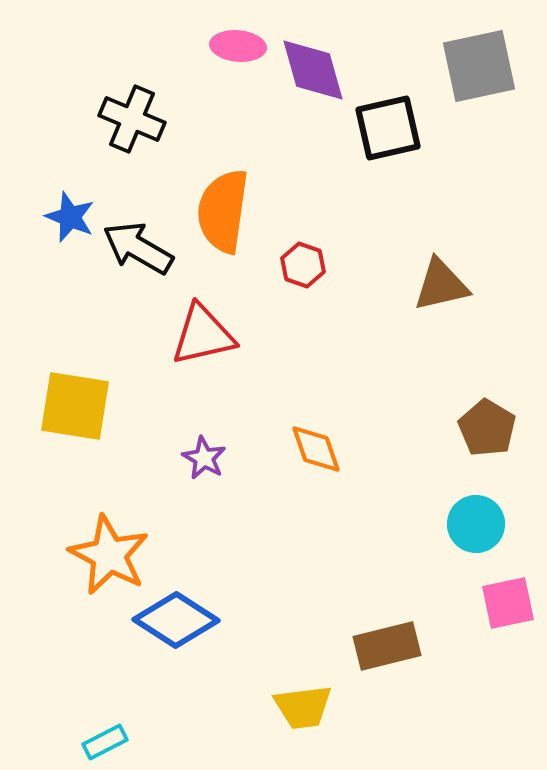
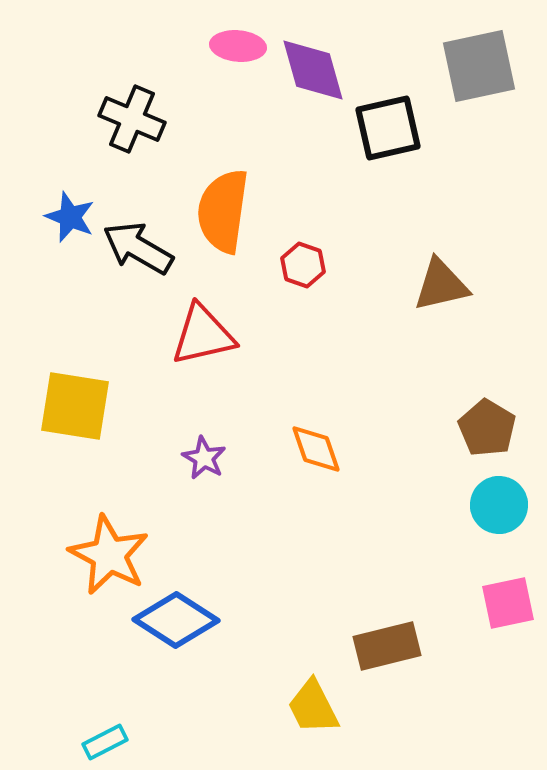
cyan circle: moved 23 px right, 19 px up
yellow trapezoid: moved 10 px right; rotated 70 degrees clockwise
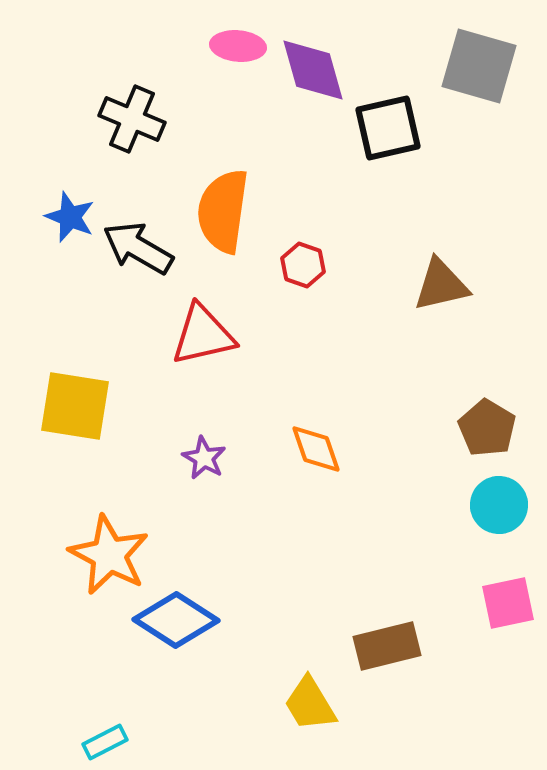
gray square: rotated 28 degrees clockwise
yellow trapezoid: moved 3 px left, 3 px up; rotated 4 degrees counterclockwise
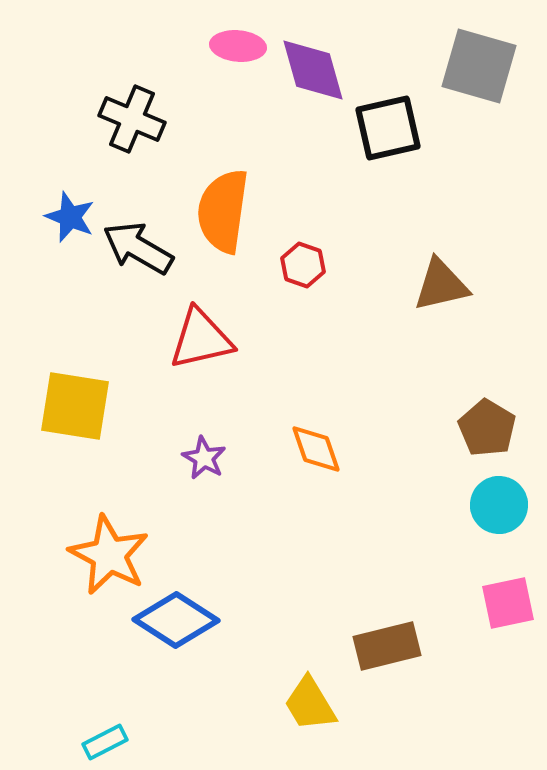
red triangle: moved 2 px left, 4 px down
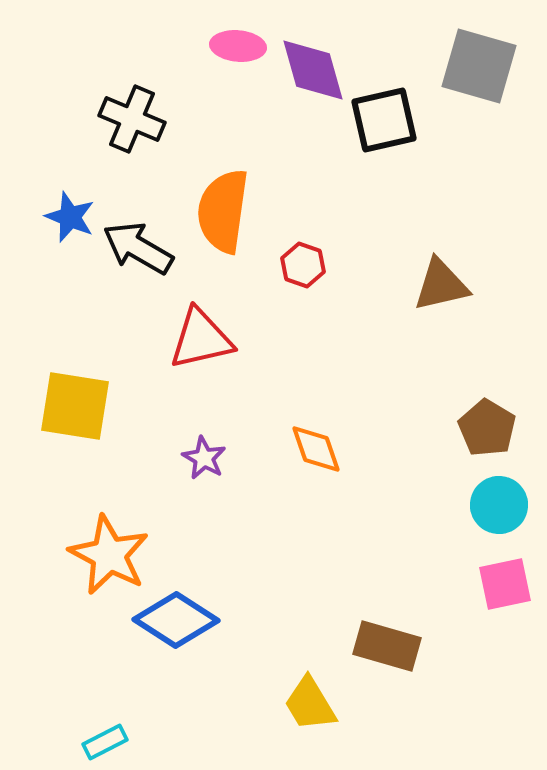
black square: moved 4 px left, 8 px up
pink square: moved 3 px left, 19 px up
brown rectangle: rotated 30 degrees clockwise
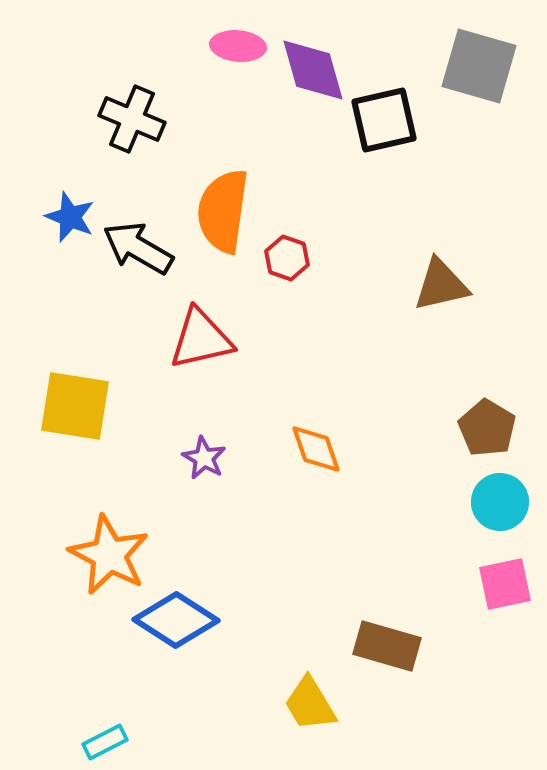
red hexagon: moved 16 px left, 7 px up
cyan circle: moved 1 px right, 3 px up
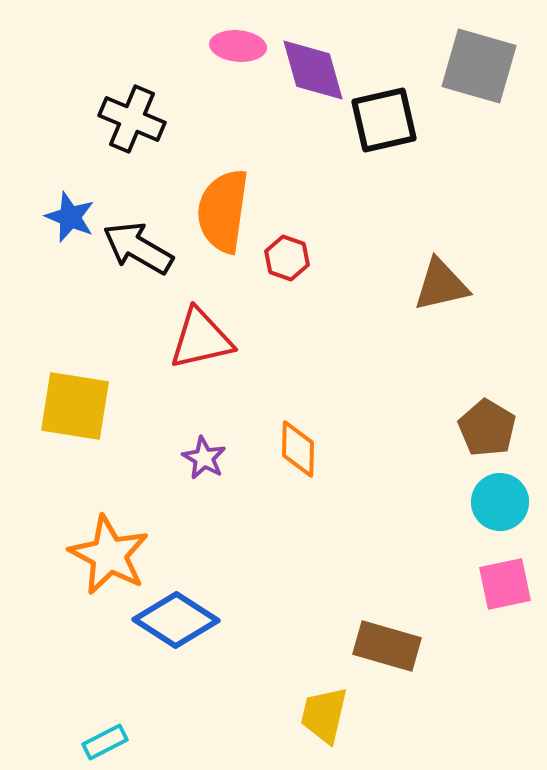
orange diamond: moved 18 px left; rotated 20 degrees clockwise
yellow trapezoid: moved 14 px right, 11 px down; rotated 44 degrees clockwise
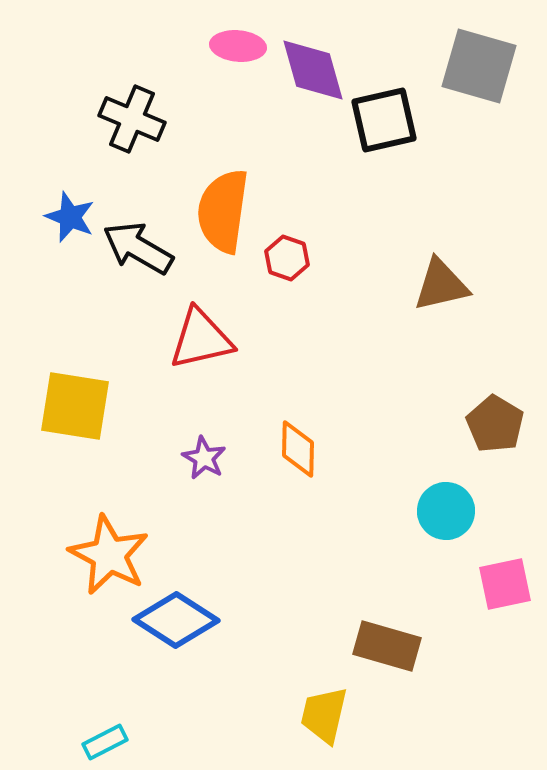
brown pentagon: moved 8 px right, 4 px up
cyan circle: moved 54 px left, 9 px down
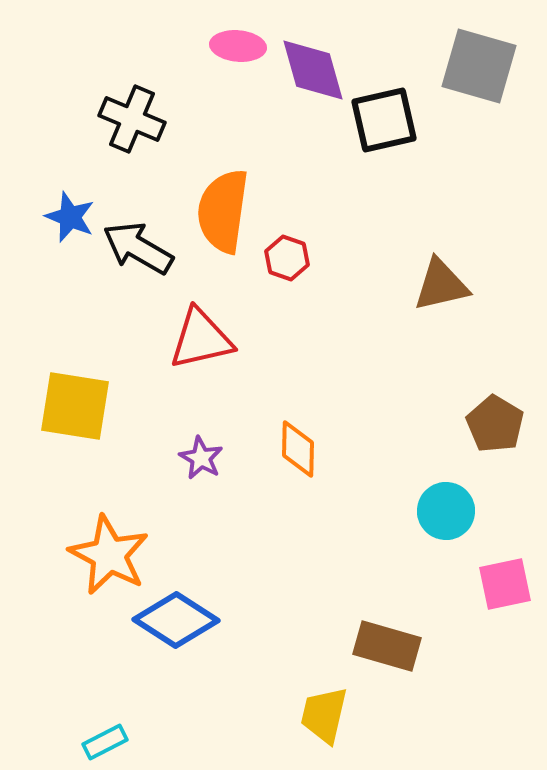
purple star: moved 3 px left
